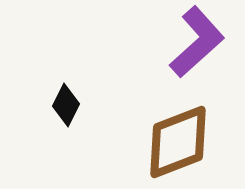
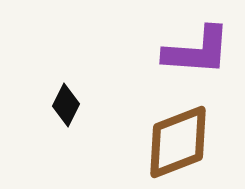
purple L-shape: moved 9 px down; rotated 46 degrees clockwise
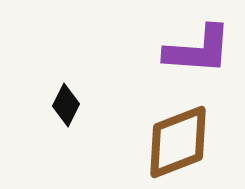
purple L-shape: moved 1 px right, 1 px up
